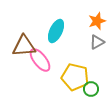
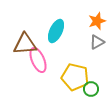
brown triangle: moved 1 px right, 2 px up
pink ellipse: moved 2 px left; rotated 15 degrees clockwise
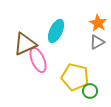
orange star: moved 1 px right, 2 px down; rotated 24 degrees counterclockwise
brown triangle: rotated 20 degrees counterclockwise
green circle: moved 1 px left, 2 px down
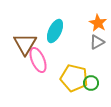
cyan ellipse: moved 1 px left
brown triangle: rotated 35 degrees counterclockwise
yellow pentagon: moved 1 px left, 1 px down
green circle: moved 1 px right, 8 px up
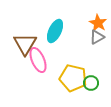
gray triangle: moved 5 px up
yellow pentagon: moved 1 px left
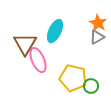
green circle: moved 3 px down
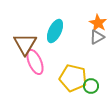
pink ellipse: moved 3 px left, 2 px down
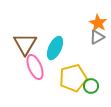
cyan ellipse: moved 17 px down
pink ellipse: moved 5 px down
yellow pentagon: rotated 28 degrees counterclockwise
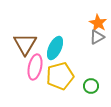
pink ellipse: rotated 35 degrees clockwise
yellow pentagon: moved 13 px left, 2 px up
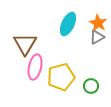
cyan ellipse: moved 13 px right, 24 px up
yellow pentagon: moved 1 px right, 1 px down
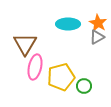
cyan ellipse: rotated 65 degrees clockwise
green circle: moved 7 px left
